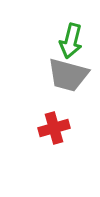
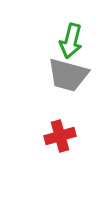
red cross: moved 6 px right, 8 px down
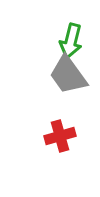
gray trapezoid: rotated 39 degrees clockwise
